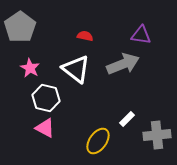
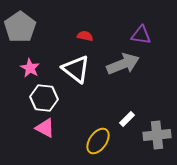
white hexagon: moved 2 px left; rotated 8 degrees counterclockwise
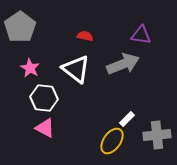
yellow ellipse: moved 14 px right
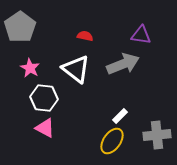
white rectangle: moved 7 px left, 3 px up
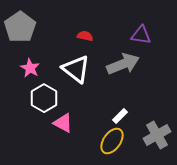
white hexagon: rotated 24 degrees clockwise
pink triangle: moved 18 px right, 5 px up
gray cross: rotated 24 degrees counterclockwise
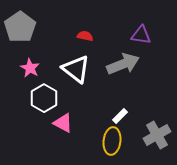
yellow ellipse: rotated 28 degrees counterclockwise
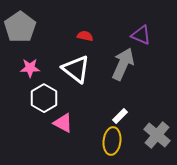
purple triangle: rotated 15 degrees clockwise
gray arrow: rotated 44 degrees counterclockwise
pink star: rotated 30 degrees counterclockwise
gray cross: rotated 20 degrees counterclockwise
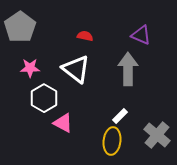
gray arrow: moved 5 px right, 5 px down; rotated 24 degrees counterclockwise
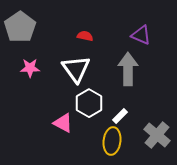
white triangle: rotated 16 degrees clockwise
white hexagon: moved 45 px right, 5 px down
